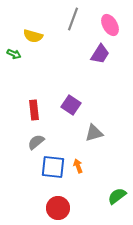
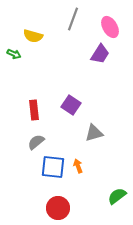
pink ellipse: moved 2 px down
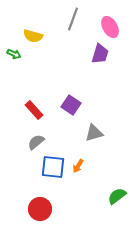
purple trapezoid: rotated 15 degrees counterclockwise
red rectangle: rotated 36 degrees counterclockwise
orange arrow: rotated 128 degrees counterclockwise
red circle: moved 18 px left, 1 px down
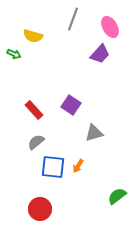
purple trapezoid: rotated 25 degrees clockwise
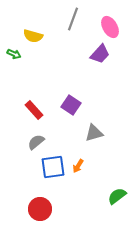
blue square: rotated 15 degrees counterclockwise
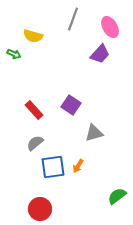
gray semicircle: moved 1 px left, 1 px down
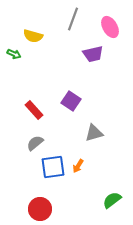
purple trapezoid: moved 7 px left; rotated 35 degrees clockwise
purple square: moved 4 px up
green semicircle: moved 5 px left, 4 px down
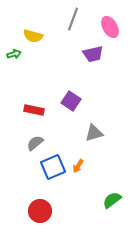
green arrow: rotated 40 degrees counterclockwise
red rectangle: rotated 36 degrees counterclockwise
blue square: rotated 15 degrees counterclockwise
red circle: moved 2 px down
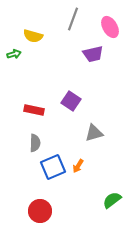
gray semicircle: rotated 132 degrees clockwise
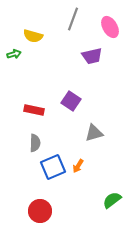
purple trapezoid: moved 1 px left, 2 px down
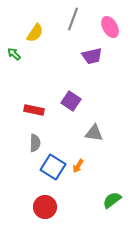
yellow semicircle: moved 2 px right, 3 px up; rotated 72 degrees counterclockwise
green arrow: rotated 120 degrees counterclockwise
gray triangle: rotated 24 degrees clockwise
blue square: rotated 35 degrees counterclockwise
red circle: moved 5 px right, 4 px up
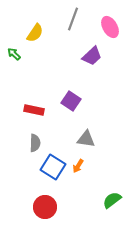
purple trapezoid: rotated 30 degrees counterclockwise
gray triangle: moved 8 px left, 6 px down
